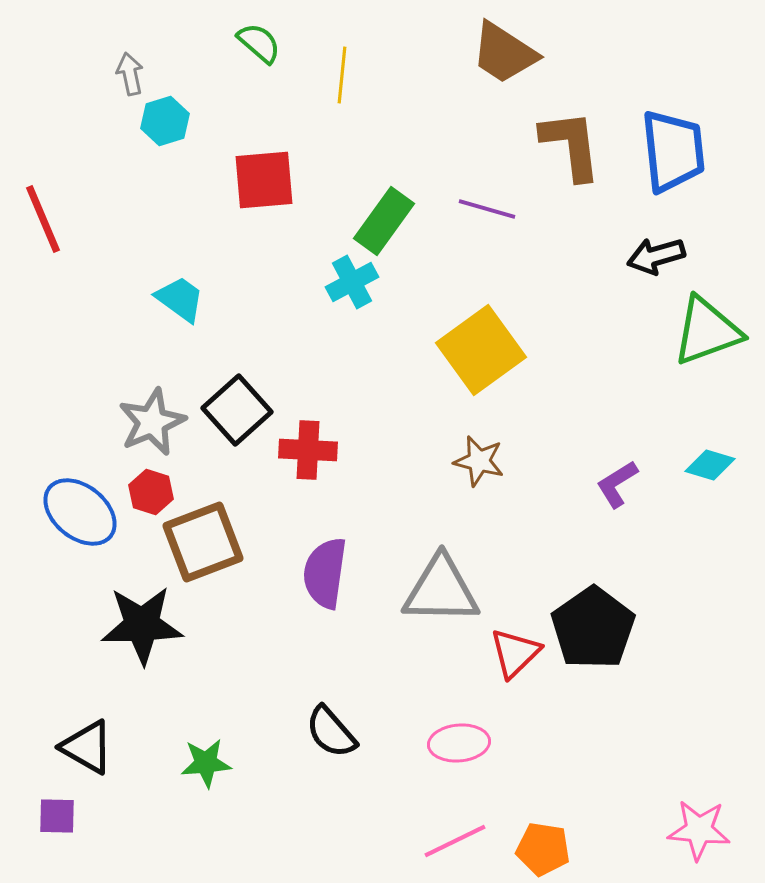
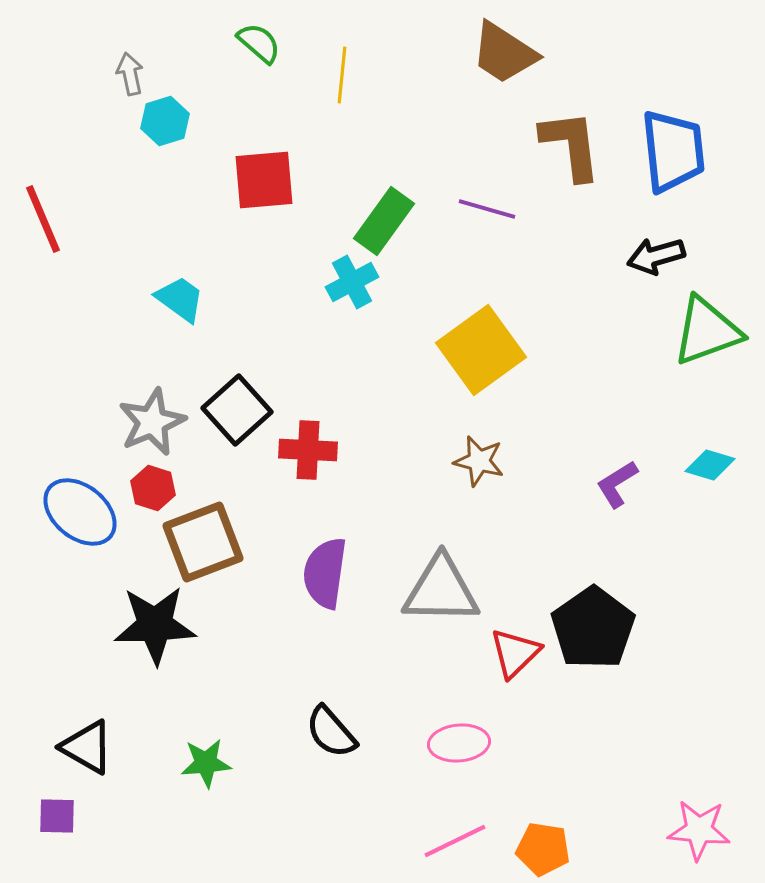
red hexagon: moved 2 px right, 4 px up
black star: moved 13 px right
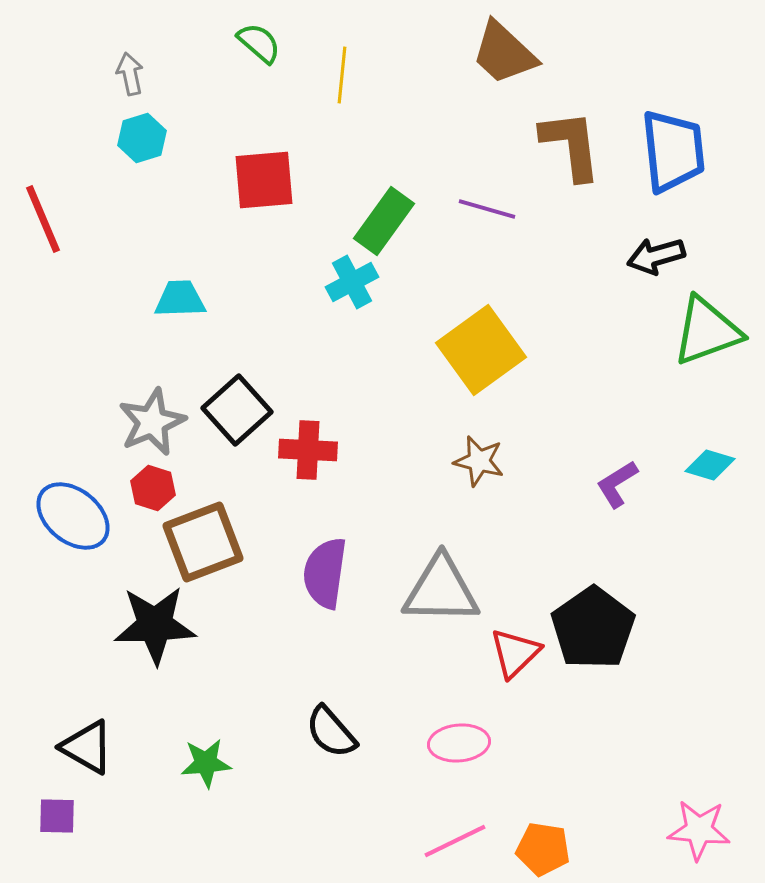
brown trapezoid: rotated 10 degrees clockwise
cyan hexagon: moved 23 px left, 17 px down
cyan trapezoid: rotated 38 degrees counterclockwise
blue ellipse: moved 7 px left, 4 px down
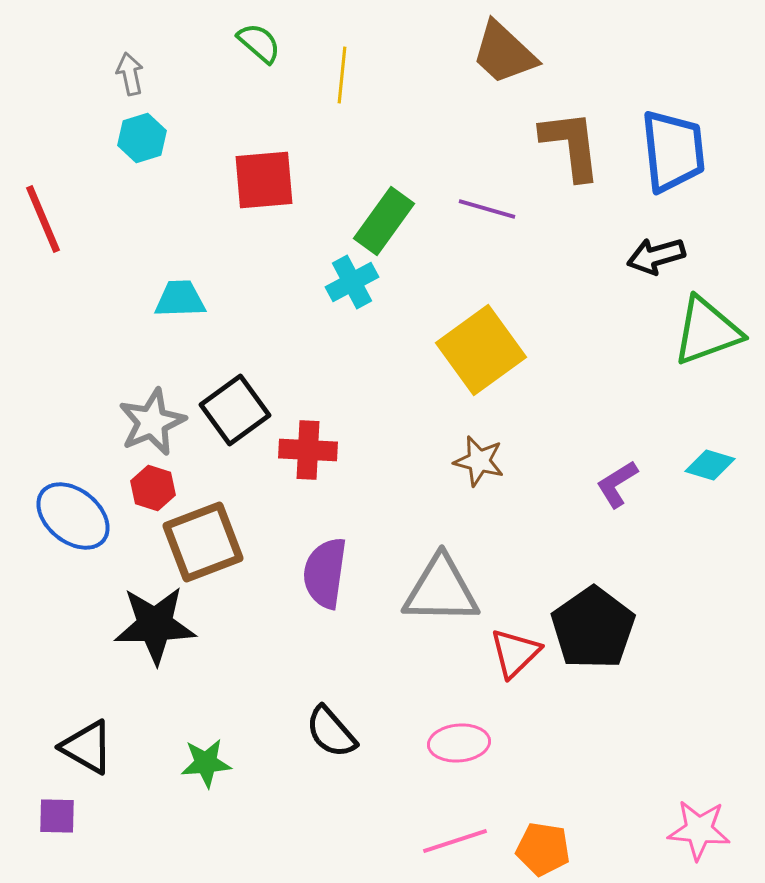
black square: moved 2 px left; rotated 6 degrees clockwise
pink line: rotated 8 degrees clockwise
